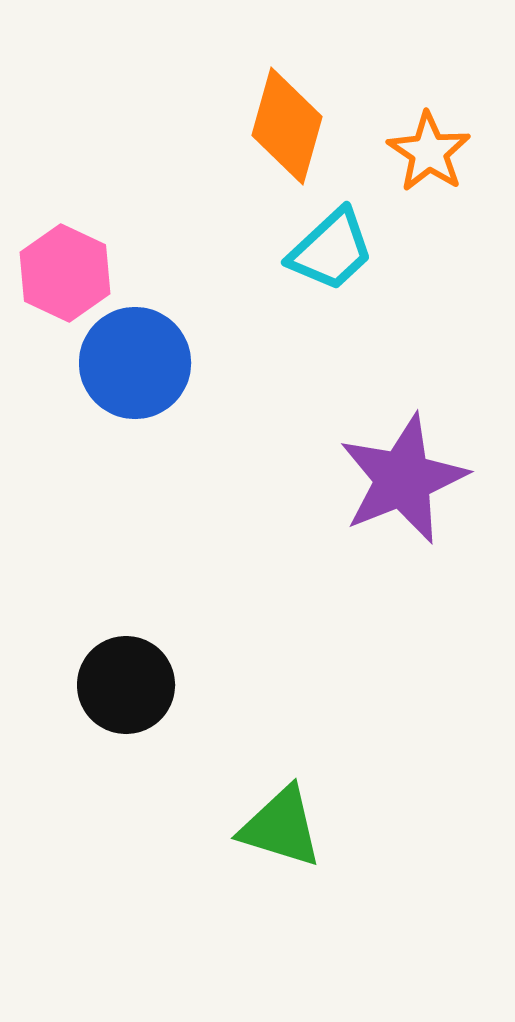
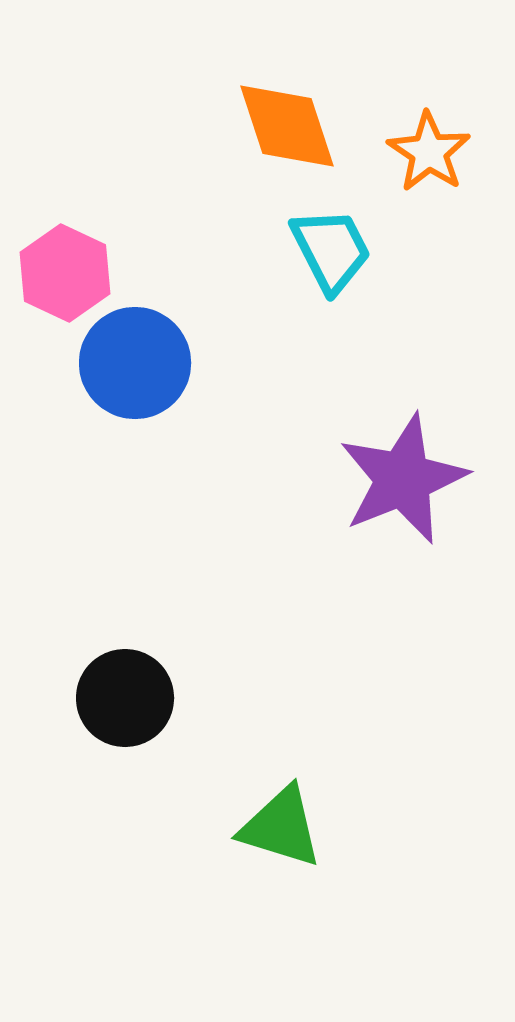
orange diamond: rotated 34 degrees counterclockwise
cyan trapezoid: rotated 74 degrees counterclockwise
black circle: moved 1 px left, 13 px down
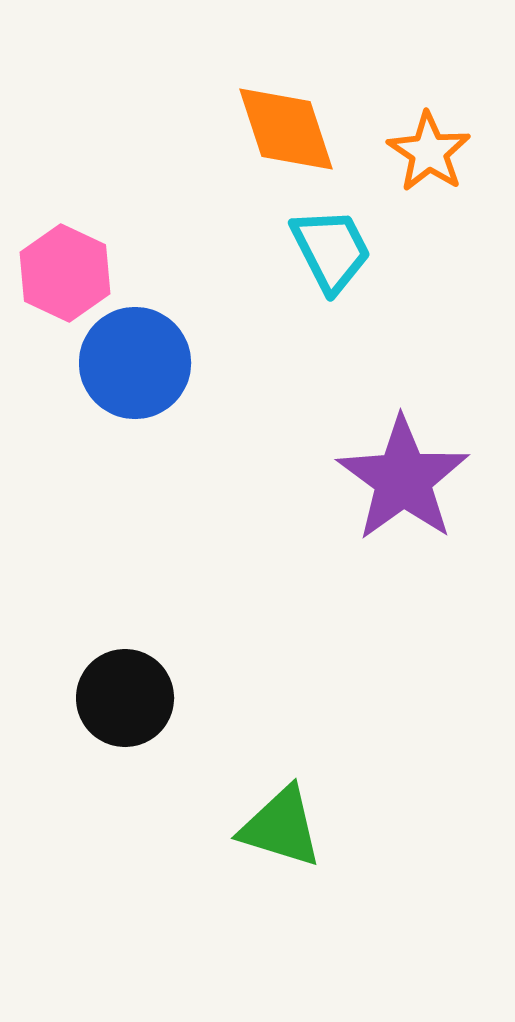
orange diamond: moved 1 px left, 3 px down
purple star: rotated 14 degrees counterclockwise
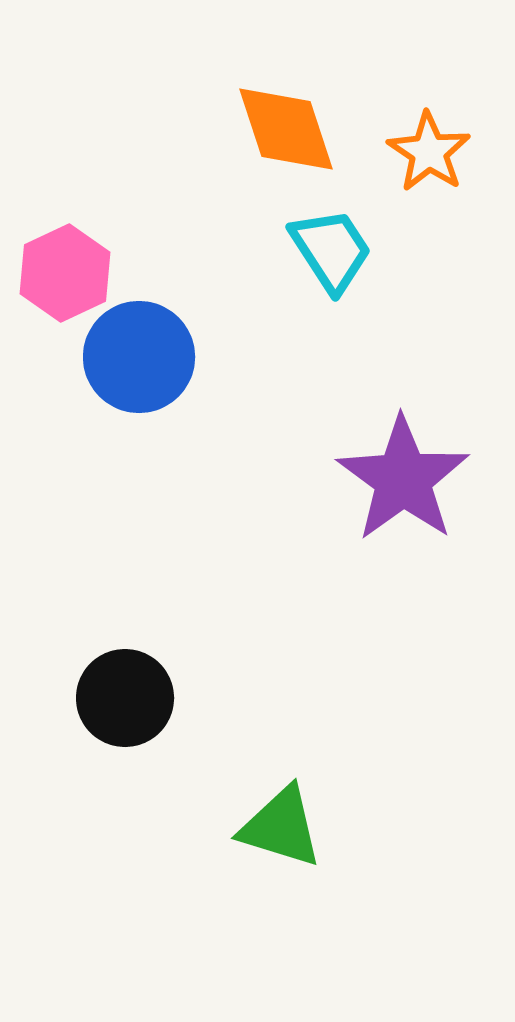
cyan trapezoid: rotated 6 degrees counterclockwise
pink hexagon: rotated 10 degrees clockwise
blue circle: moved 4 px right, 6 px up
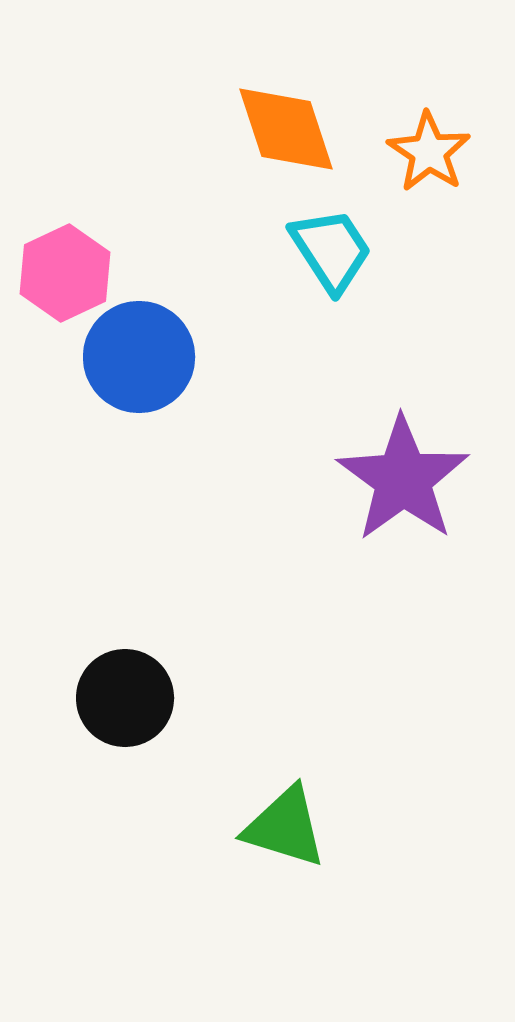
green triangle: moved 4 px right
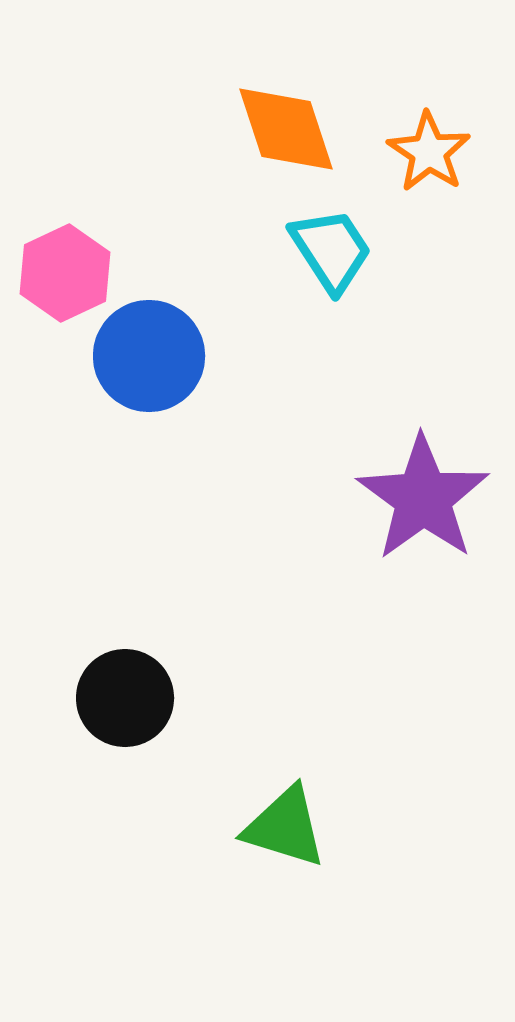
blue circle: moved 10 px right, 1 px up
purple star: moved 20 px right, 19 px down
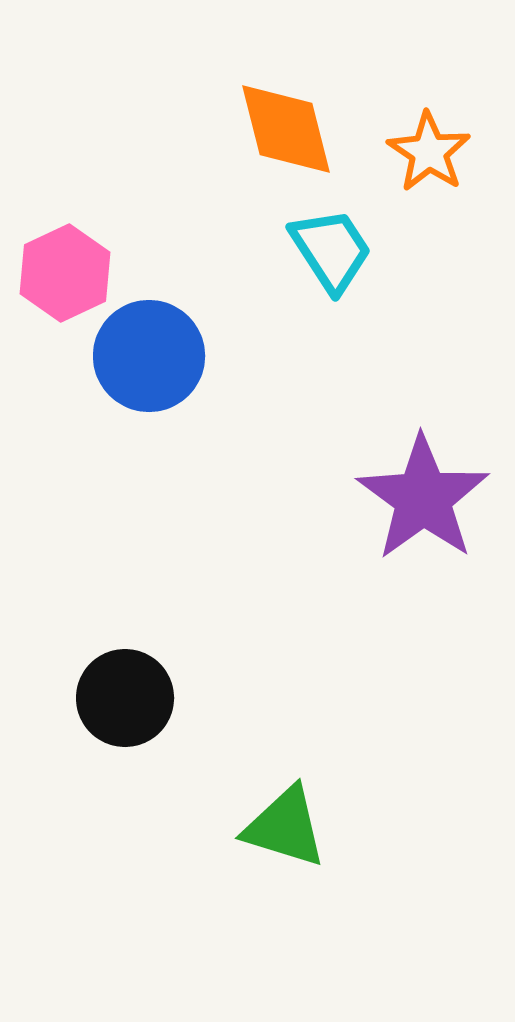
orange diamond: rotated 4 degrees clockwise
